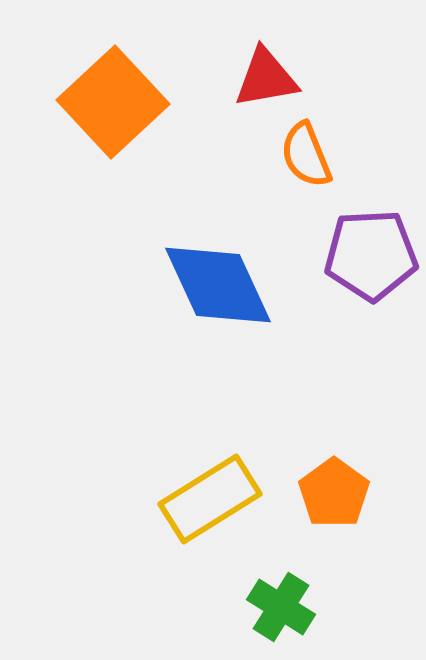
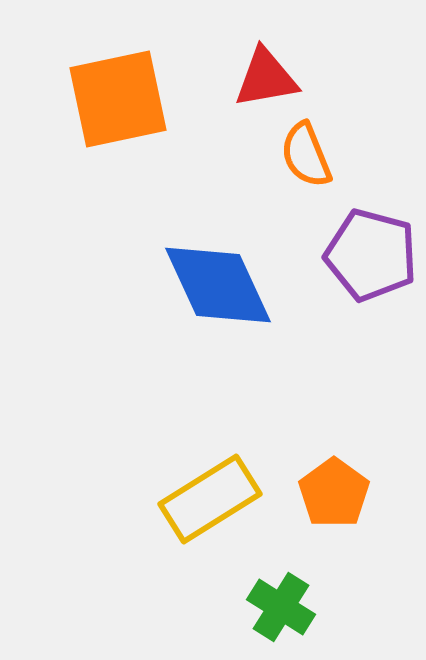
orange square: moved 5 px right, 3 px up; rotated 31 degrees clockwise
purple pentagon: rotated 18 degrees clockwise
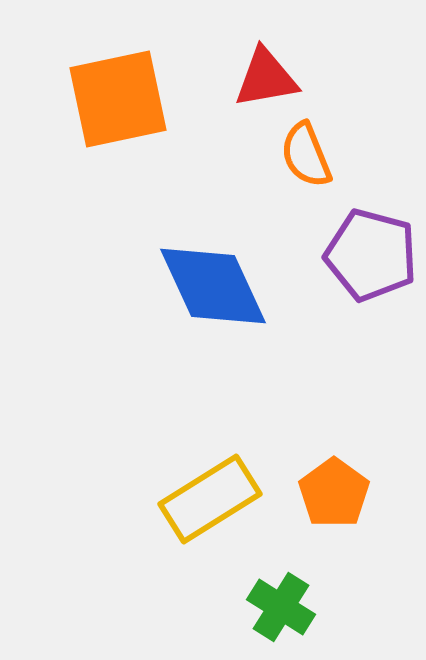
blue diamond: moved 5 px left, 1 px down
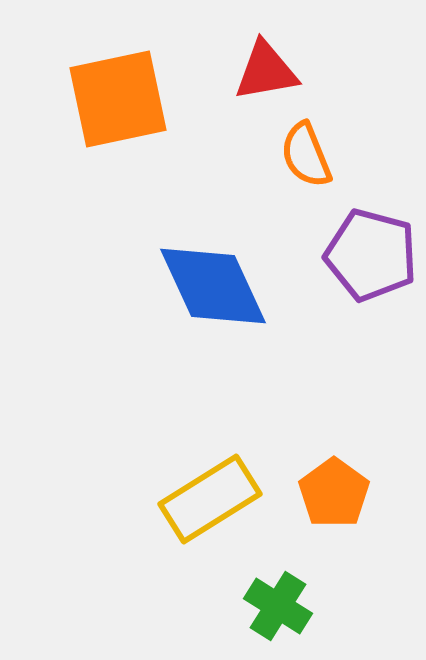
red triangle: moved 7 px up
green cross: moved 3 px left, 1 px up
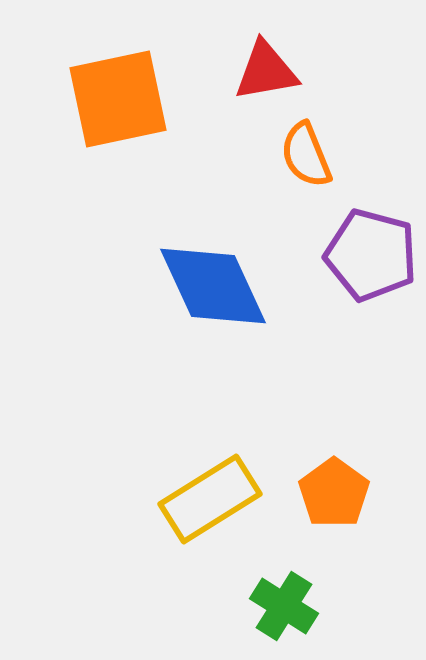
green cross: moved 6 px right
